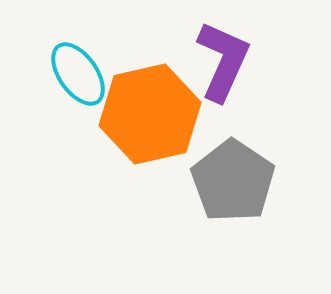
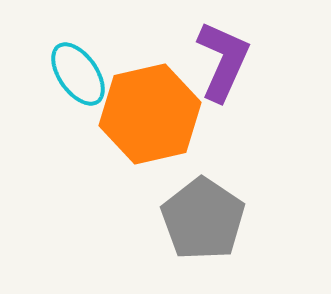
gray pentagon: moved 30 px left, 38 px down
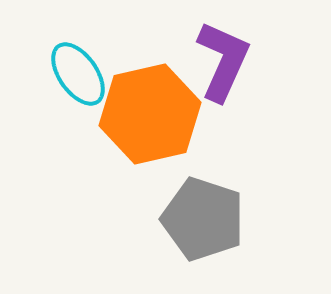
gray pentagon: rotated 16 degrees counterclockwise
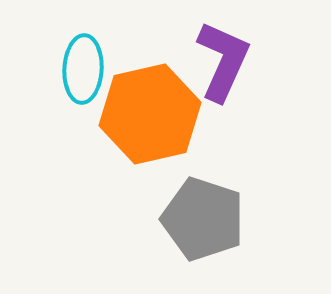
cyan ellipse: moved 5 px right, 5 px up; rotated 38 degrees clockwise
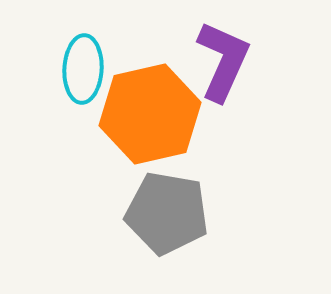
gray pentagon: moved 36 px left, 6 px up; rotated 8 degrees counterclockwise
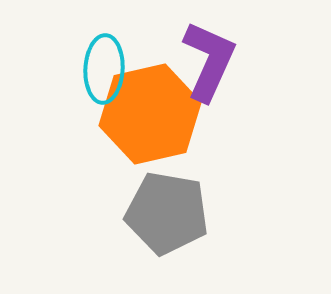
purple L-shape: moved 14 px left
cyan ellipse: moved 21 px right
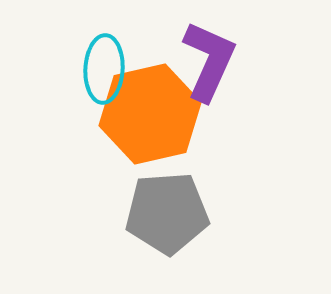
gray pentagon: rotated 14 degrees counterclockwise
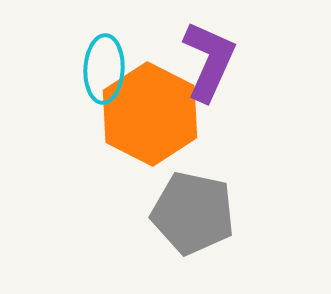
orange hexagon: rotated 20 degrees counterclockwise
gray pentagon: moved 26 px right; rotated 16 degrees clockwise
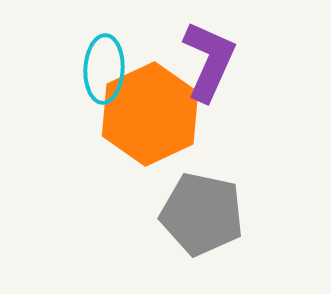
orange hexagon: rotated 8 degrees clockwise
gray pentagon: moved 9 px right, 1 px down
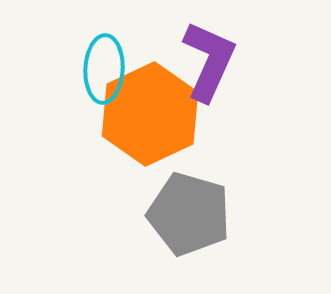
gray pentagon: moved 13 px left; rotated 4 degrees clockwise
